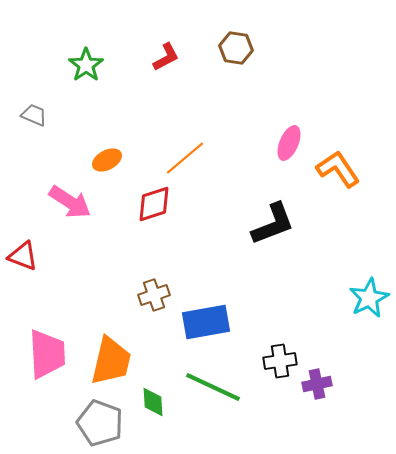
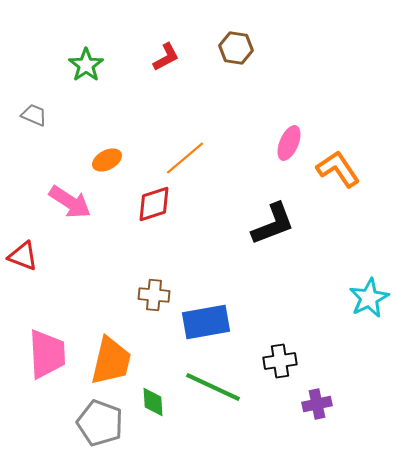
brown cross: rotated 24 degrees clockwise
purple cross: moved 20 px down
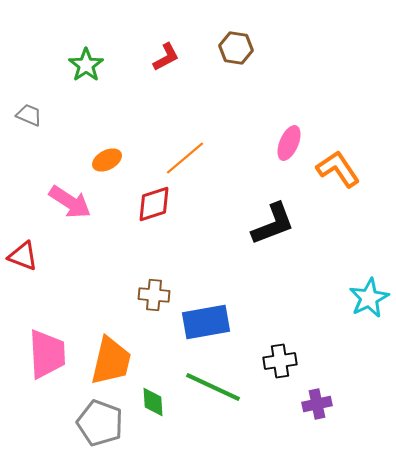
gray trapezoid: moved 5 px left
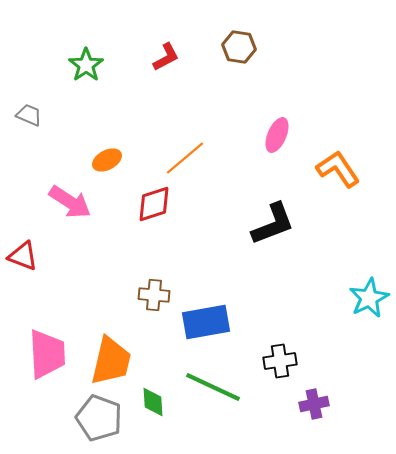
brown hexagon: moved 3 px right, 1 px up
pink ellipse: moved 12 px left, 8 px up
purple cross: moved 3 px left
gray pentagon: moved 1 px left, 5 px up
